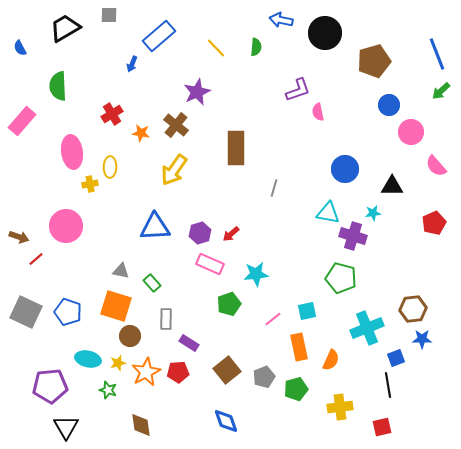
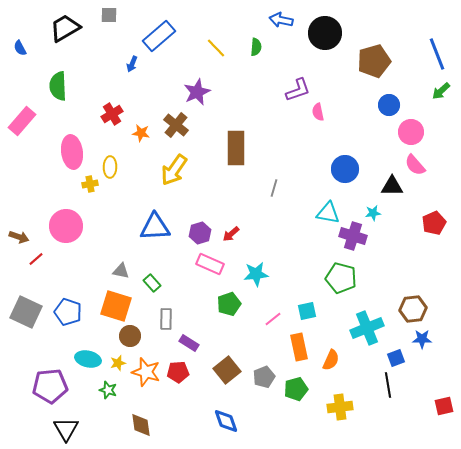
pink semicircle at (436, 166): moved 21 px left, 1 px up
orange star at (146, 372): rotated 28 degrees counterclockwise
black triangle at (66, 427): moved 2 px down
red square at (382, 427): moved 62 px right, 21 px up
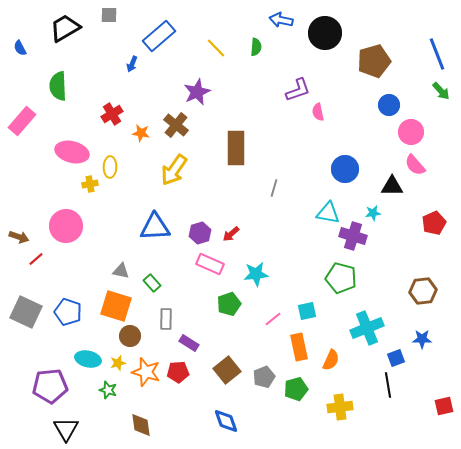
green arrow at (441, 91): rotated 90 degrees counterclockwise
pink ellipse at (72, 152): rotated 68 degrees counterclockwise
brown hexagon at (413, 309): moved 10 px right, 18 px up
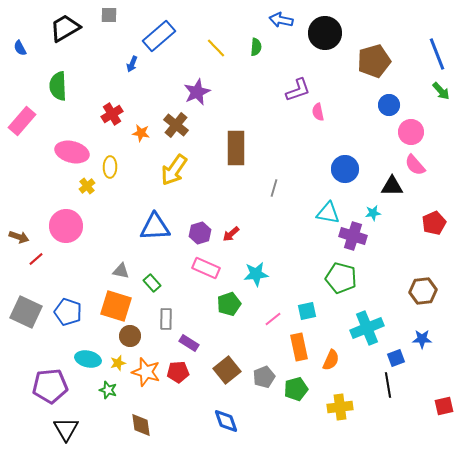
yellow cross at (90, 184): moved 3 px left, 2 px down; rotated 28 degrees counterclockwise
pink rectangle at (210, 264): moved 4 px left, 4 px down
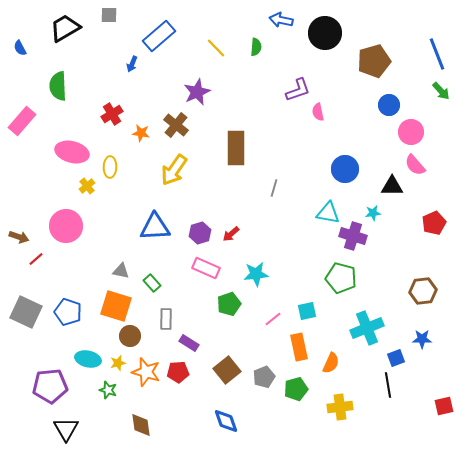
orange semicircle at (331, 360): moved 3 px down
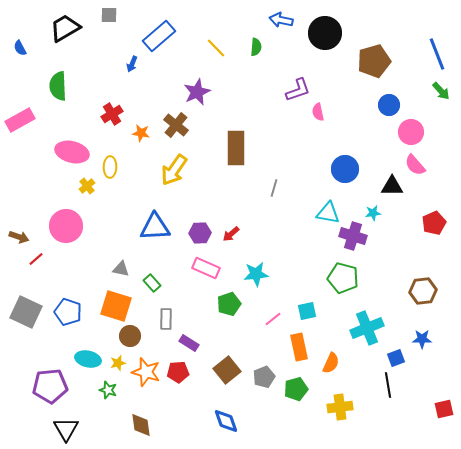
pink rectangle at (22, 121): moved 2 px left, 1 px up; rotated 20 degrees clockwise
purple hexagon at (200, 233): rotated 15 degrees clockwise
gray triangle at (121, 271): moved 2 px up
green pentagon at (341, 278): moved 2 px right
red square at (444, 406): moved 3 px down
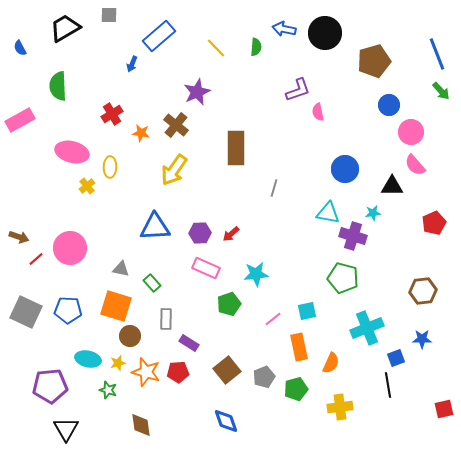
blue arrow at (281, 20): moved 3 px right, 9 px down
pink circle at (66, 226): moved 4 px right, 22 px down
blue pentagon at (68, 312): moved 2 px up; rotated 16 degrees counterclockwise
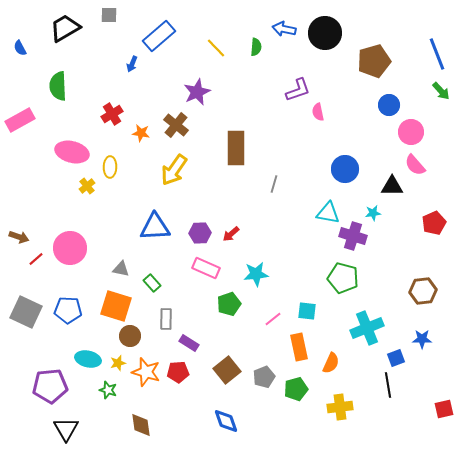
gray line at (274, 188): moved 4 px up
cyan square at (307, 311): rotated 18 degrees clockwise
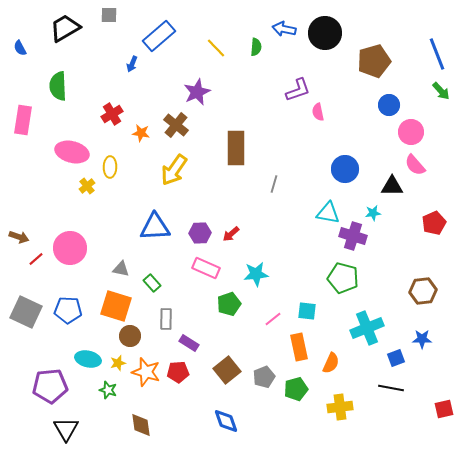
pink rectangle at (20, 120): moved 3 px right; rotated 52 degrees counterclockwise
black line at (388, 385): moved 3 px right, 3 px down; rotated 70 degrees counterclockwise
